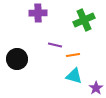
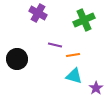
purple cross: rotated 30 degrees clockwise
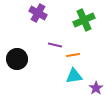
cyan triangle: rotated 24 degrees counterclockwise
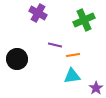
cyan triangle: moved 2 px left
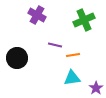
purple cross: moved 1 px left, 2 px down
black circle: moved 1 px up
cyan triangle: moved 2 px down
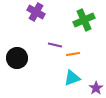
purple cross: moved 1 px left, 3 px up
orange line: moved 1 px up
cyan triangle: rotated 12 degrees counterclockwise
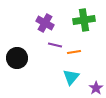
purple cross: moved 9 px right, 11 px down
green cross: rotated 15 degrees clockwise
orange line: moved 1 px right, 2 px up
cyan triangle: moved 1 px left, 1 px up; rotated 30 degrees counterclockwise
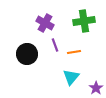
green cross: moved 1 px down
purple line: rotated 56 degrees clockwise
black circle: moved 10 px right, 4 px up
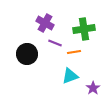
green cross: moved 8 px down
purple line: moved 2 px up; rotated 48 degrees counterclockwise
cyan triangle: moved 1 px left, 1 px up; rotated 30 degrees clockwise
purple star: moved 3 px left
